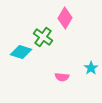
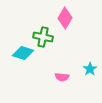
green cross: rotated 24 degrees counterclockwise
cyan diamond: moved 2 px right, 1 px down
cyan star: moved 1 px left, 1 px down
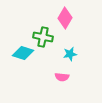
cyan star: moved 20 px left, 15 px up; rotated 24 degrees clockwise
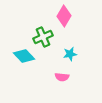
pink diamond: moved 1 px left, 2 px up
green cross: rotated 36 degrees counterclockwise
cyan diamond: moved 1 px right, 3 px down; rotated 30 degrees clockwise
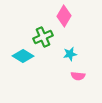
cyan diamond: moved 1 px left; rotated 15 degrees counterclockwise
pink semicircle: moved 16 px right, 1 px up
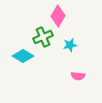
pink diamond: moved 6 px left
cyan star: moved 9 px up
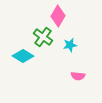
green cross: rotated 30 degrees counterclockwise
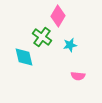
green cross: moved 1 px left
cyan diamond: moved 1 px right, 1 px down; rotated 45 degrees clockwise
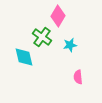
pink semicircle: moved 1 px down; rotated 80 degrees clockwise
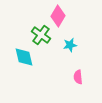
green cross: moved 1 px left, 2 px up
